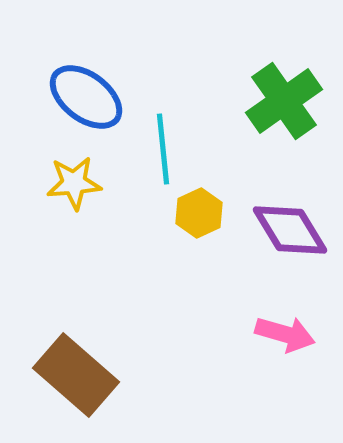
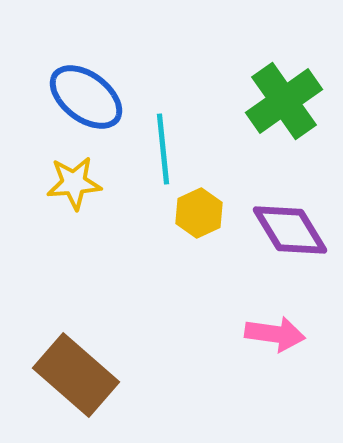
pink arrow: moved 10 px left; rotated 8 degrees counterclockwise
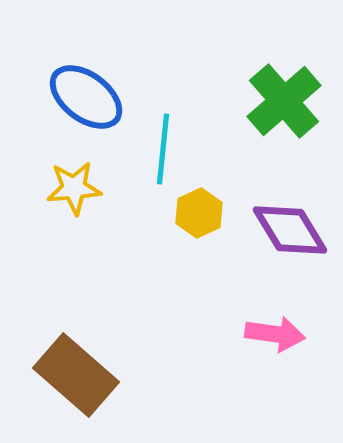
green cross: rotated 6 degrees counterclockwise
cyan line: rotated 12 degrees clockwise
yellow star: moved 5 px down
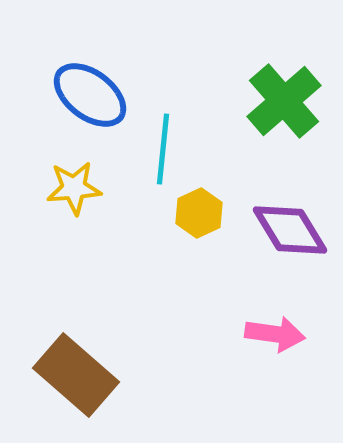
blue ellipse: moved 4 px right, 2 px up
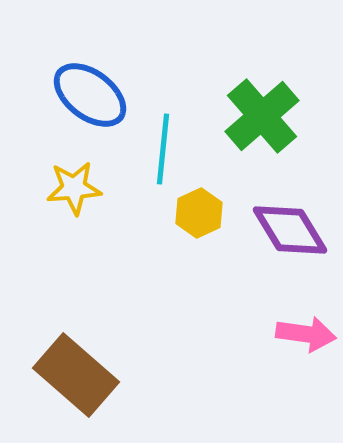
green cross: moved 22 px left, 15 px down
pink arrow: moved 31 px right
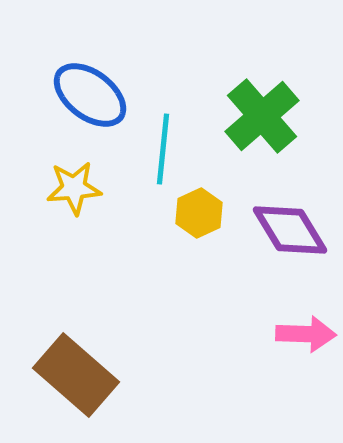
pink arrow: rotated 6 degrees counterclockwise
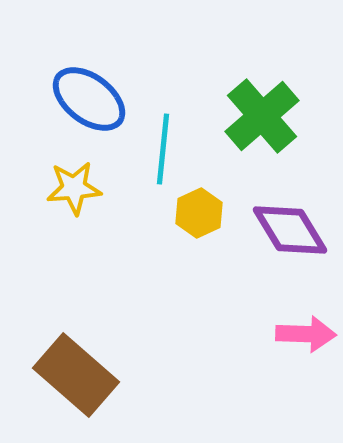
blue ellipse: moved 1 px left, 4 px down
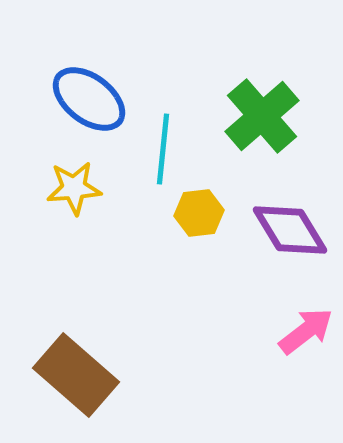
yellow hexagon: rotated 18 degrees clockwise
pink arrow: moved 3 px up; rotated 40 degrees counterclockwise
